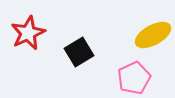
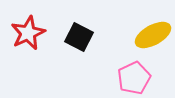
black square: moved 15 px up; rotated 32 degrees counterclockwise
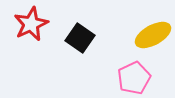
red star: moved 3 px right, 9 px up
black square: moved 1 px right, 1 px down; rotated 8 degrees clockwise
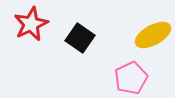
pink pentagon: moved 3 px left
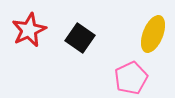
red star: moved 2 px left, 6 px down
yellow ellipse: moved 1 px up; rotated 39 degrees counterclockwise
